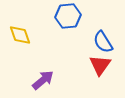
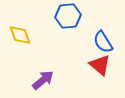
red triangle: rotated 25 degrees counterclockwise
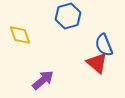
blue hexagon: rotated 10 degrees counterclockwise
blue semicircle: moved 1 px right, 3 px down; rotated 10 degrees clockwise
red triangle: moved 3 px left, 2 px up
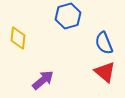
yellow diamond: moved 2 px left, 3 px down; rotated 25 degrees clockwise
blue semicircle: moved 2 px up
red triangle: moved 8 px right, 9 px down
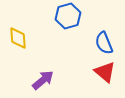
yellow diamond: rotated 10 degrees counterclockwise
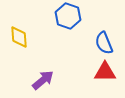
blue hexagon: rotated 25 degrees counterclockwise
yellow diamond: moved 1 px right, 1 px up
red triangle: rotated 40 degrees counterclockwise
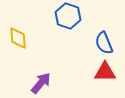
yellow diamond: moved 1 px left, 1 px down
purple arrow: moved 2 px left, 3 px down; rotated 10 degrees counterclockwise
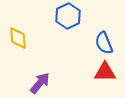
blue hexagon: rotated 15 degrees clockwise
purple arrow: moved 1 px left
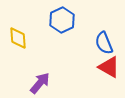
blue hexagon: moved 6 px left, 4 px down
red triangle: moved 4 px right, 5 px up; rotated 30 degrees clockwise
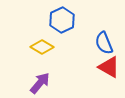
yellow diamond: moved 24 px right, 9 px down; rotated 55 degrees counterclockwise
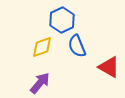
blue semicircle: moved 27 px left, 3 px down
yellow diamond: rotated 50 degrees counterclockwise
